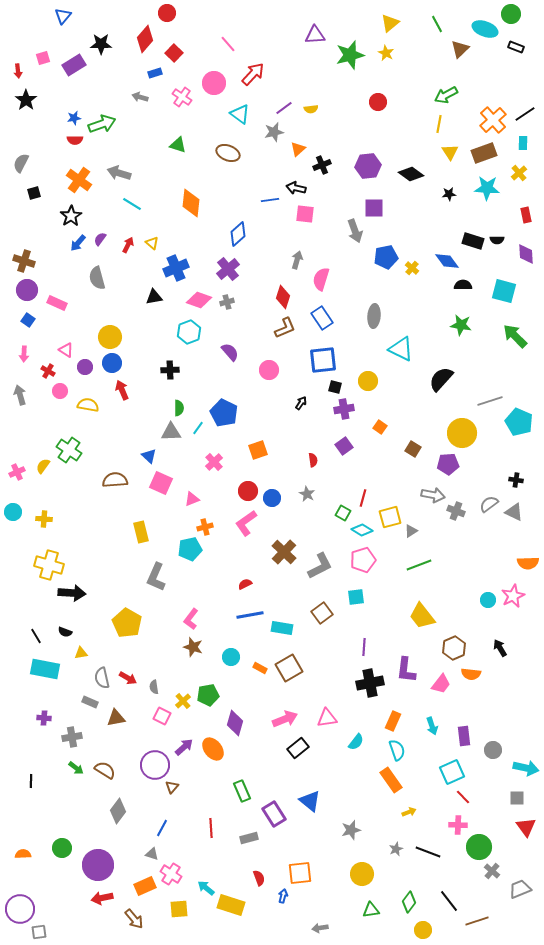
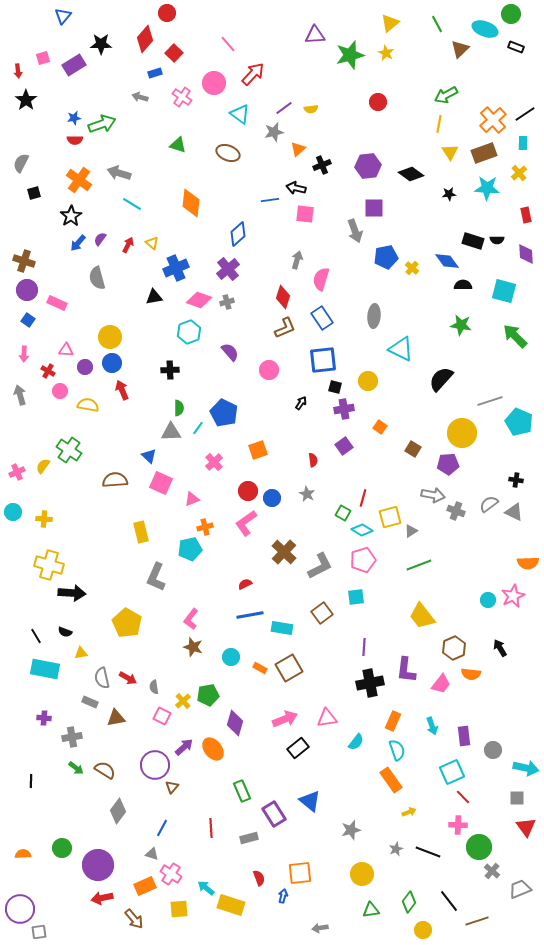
pink triangle at (66, 350): rotated 28 degrees counterclockwise
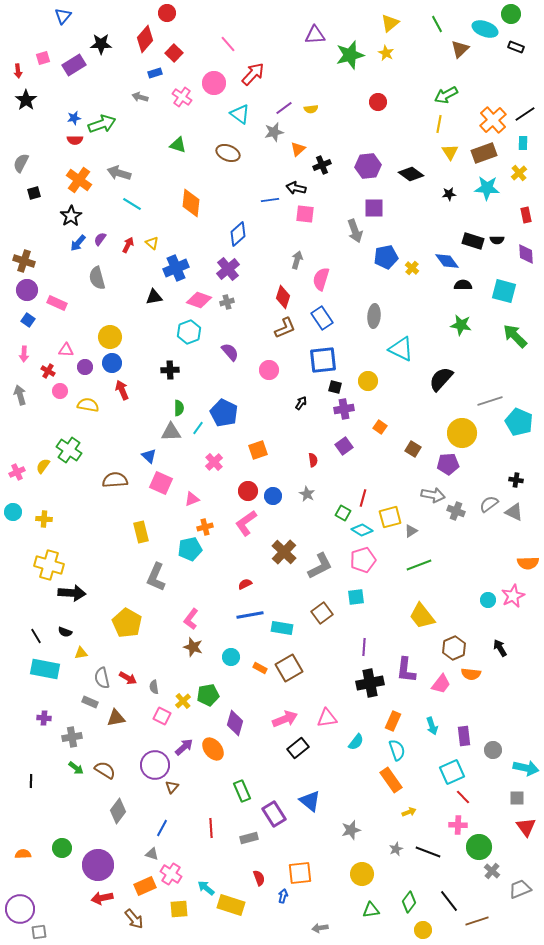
blue circle at (272, 498): moved 1 px right, 2 px up
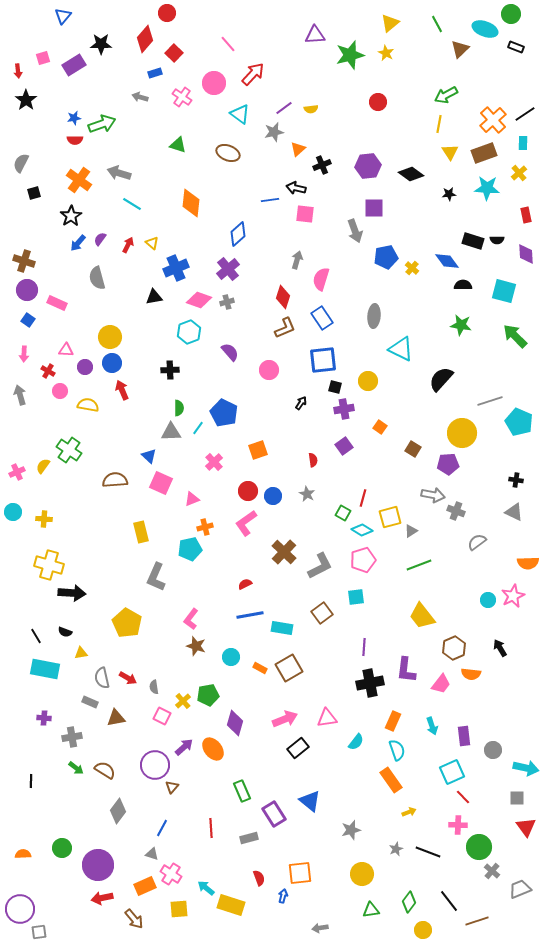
gray semicircle at (489, 504): moved 12 px left, 38 px down
brown star at (193, 647): moved 3 px right, 1 px up
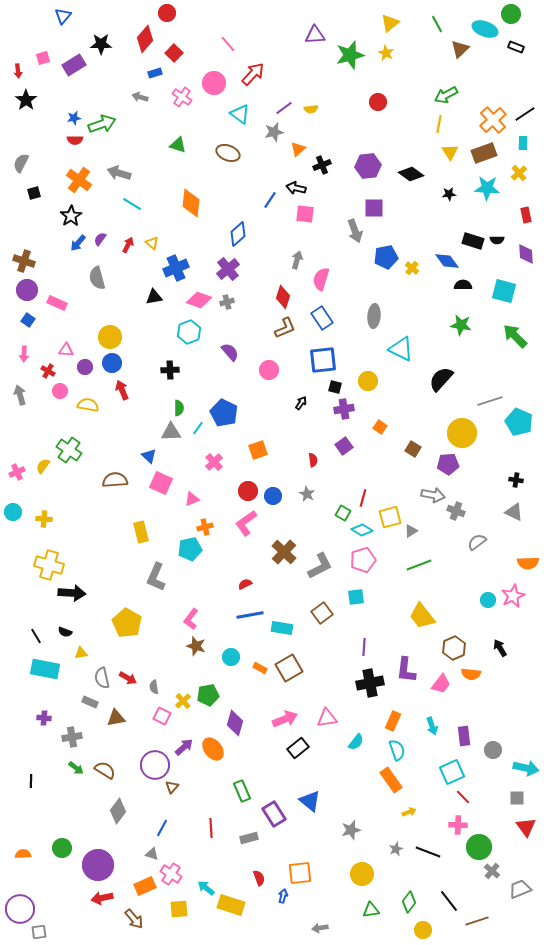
blue line at (270, 200): rotated 48 degrees counterclockwise
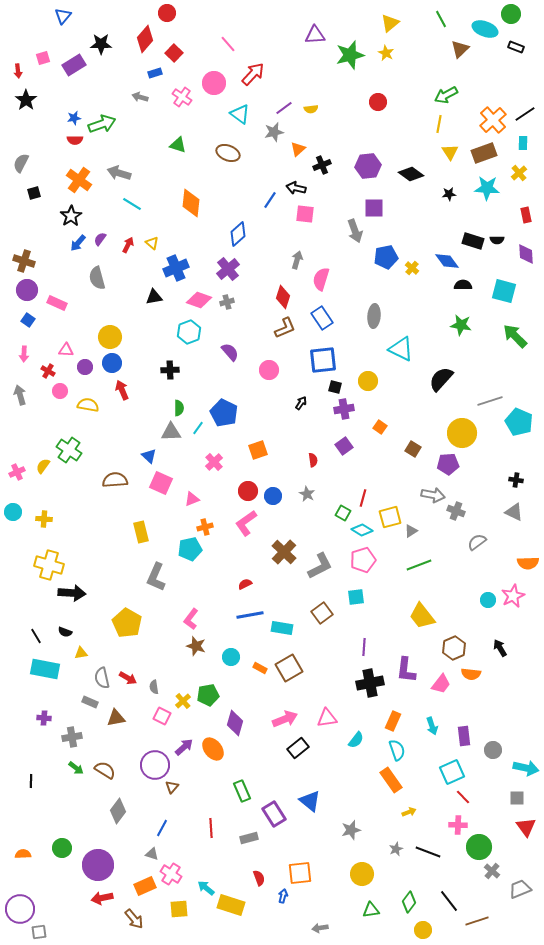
green line at (437, 24): moved 4 px right, 5 px up
cyan semicircle at (356, 742): moved 2 px up
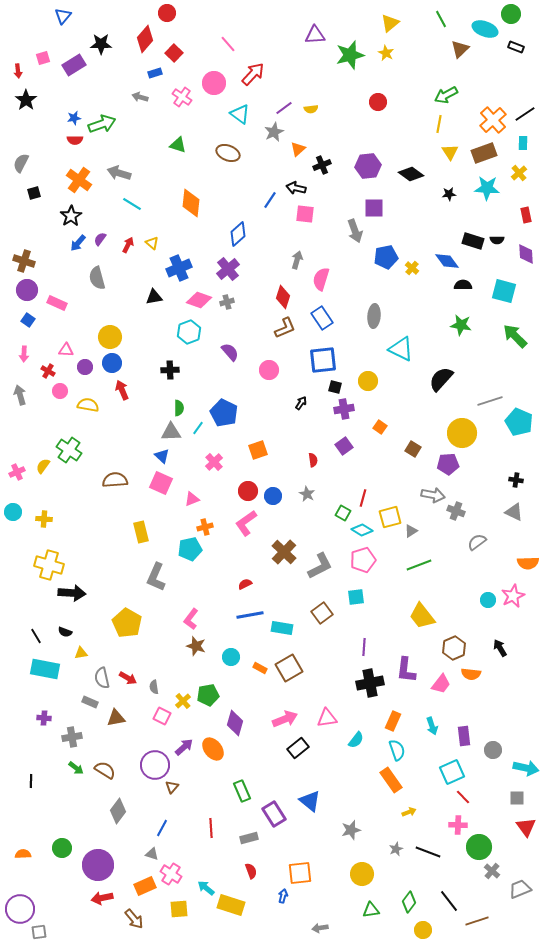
gray star at (274, 132): rotated 12 degrees counterclockwise
blue cross at (176, 268): moved 3 px right
blue triangle at (149, 456): moved 13 px right
red semicircle at (259, 878): moved 8 px left, 7 px up
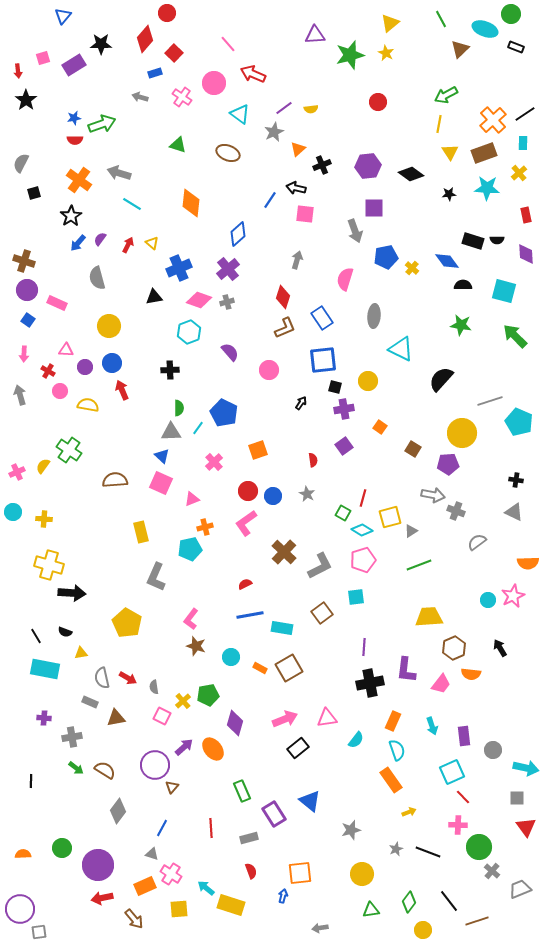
red arrow at (253, 74): rotated 110 degrees counterclockwise
pink semicircle at (321, 279): moved 24 px right
yellow circle at (110, 337): moved 1 px left, 11 px up
yellow trapezoid at (422, 616): moved 7 px right, 1 px down; rotated 124 degrees clockwise
